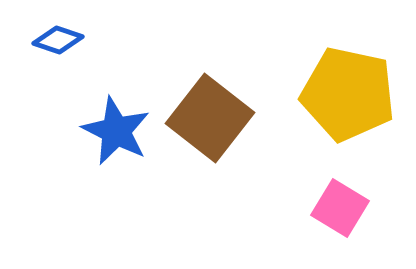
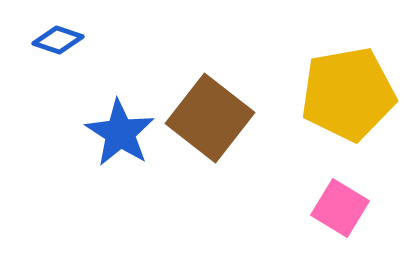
yellow pentagon: rotated 22 degrees counterclockwise
blue star: moved 4 px right, 2 px down; rotated 6 degrees clockwise
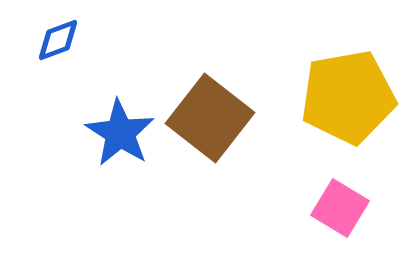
blue diamond: rotated 39 degrees counterclockwise
yellow pentagon: moved 3 px down
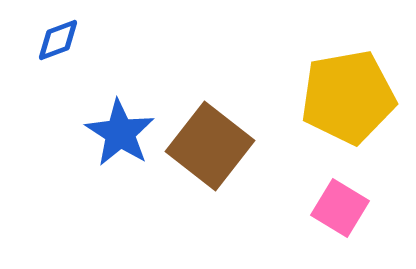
brown square: moved 28 px down
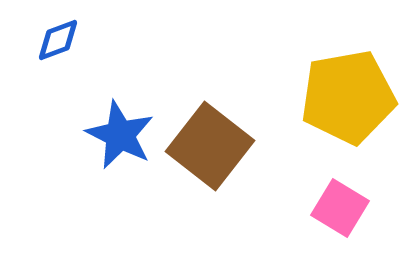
blue star: moved 2 px down; rotated 6 degrees counterclockwise
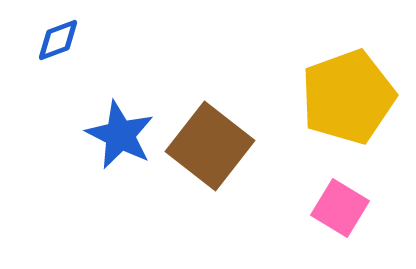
yellow pentagon: rotated 10 degrees counterclockwise
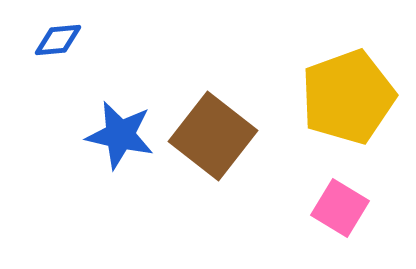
blue diamond: rotated 15 degrees clockwise
blue star: rotated 14 degrees counterclockwise
brown square: moved 3 px right, 10 px up
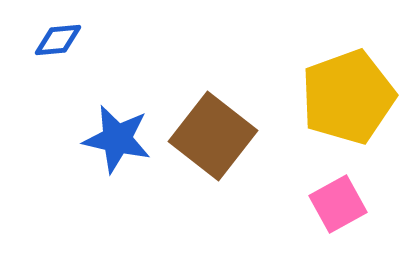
blue star: moved 3 px left, 4 px down
pink square: moved 2 px left, 4 px up; rotated 30 degrees clockwise
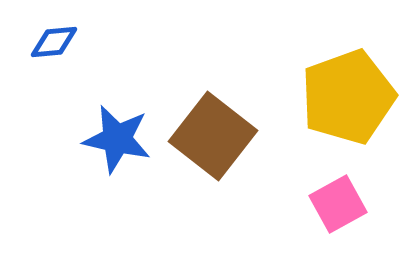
blue diamond: moved 4 px left, 2 px down
